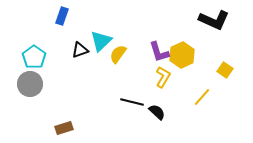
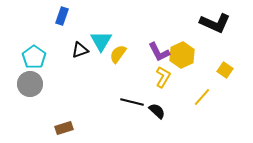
black L-shape: moved 1 px right, 3 px down
cyan triangle: rotated 15 degrees counterclockwise
purple L-shape: rotated 10 degrees counterclockwise
black semicircle: moved 1 px up
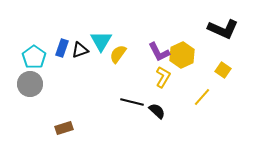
blue rectangle: moved 32 px down
black L-shape: moved 8 px right, 6 px down
yellow square: moved 2 px left
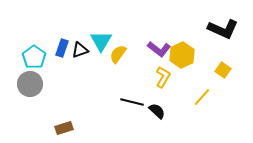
purple L-shape: moved 3 px up; rotated 25 degrees counterclockwise
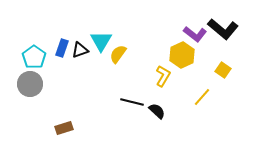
black L-shape: rotated 16 degrees clockwise
purple L-shape: moved 36 px right, 15 px up
yellow L-shape: moved 1 px up
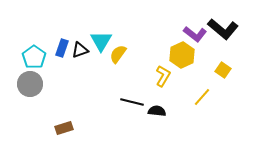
black semicircle: rotated 36 degrees counterclockwise
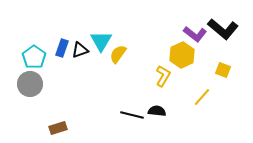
yellow square: rotated 14 degrees counterclockwise
black line: moved 13 px down
brown rectangle: moved 6 px left
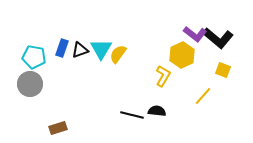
black L-shape: moved 5 px left, 9 px down
cyan triangle: moved 8 px down
cyan pentagon: rotated 25 degrees counterclockwise
yellow line: moved 1 px right, 1 px up
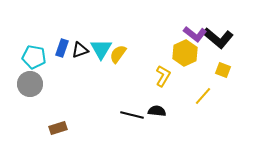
yellow hexagon: moved 3 px right, 2 px up
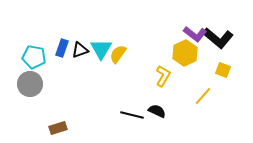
black semicircle: rotated 18 degrees clockwise
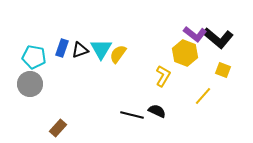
yellow hexagon: rotated 15 degrees counterclockwise
brown rectangle: rotated 30 degrees counterclockwise
